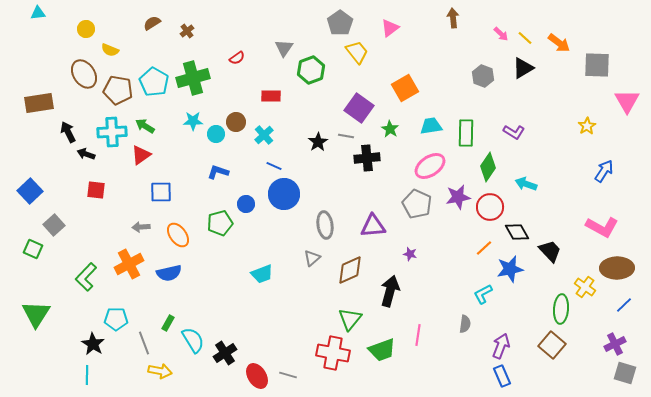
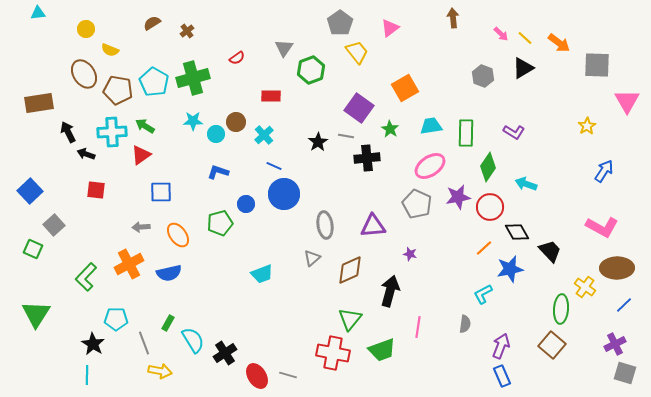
pink line at (418, 335): moved 8 px up
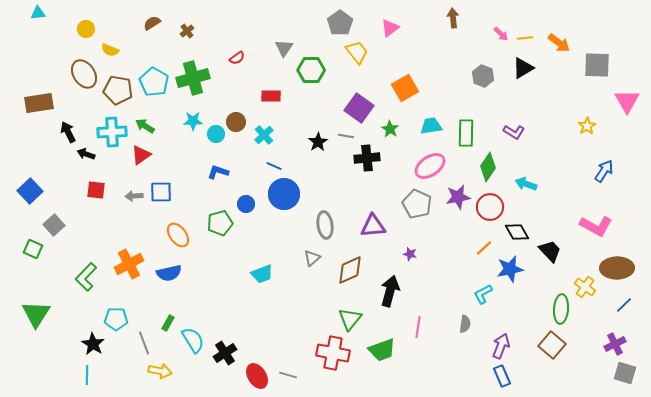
yellow line at (525, 38): rotated 49 degrees counterclockwise
green hexagon at (311, 70): rotated 20 degrees clockwise
gray arrow at (141, 227): moved 7 px left, 31 px up
pink L-shape at (602, 227): moved 6 px left, 1 px up
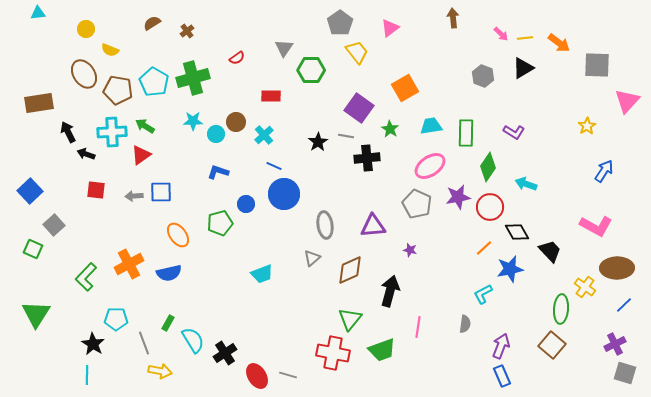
pink triangle at (627, 101): rotated 12 degrees clockwise
purple star at (410, 254): moved 4 px up
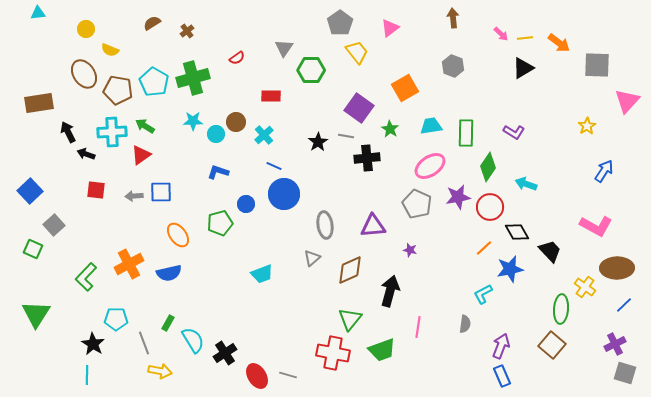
gray hexagon at (483, 76): moved 30 px left, 10 px up
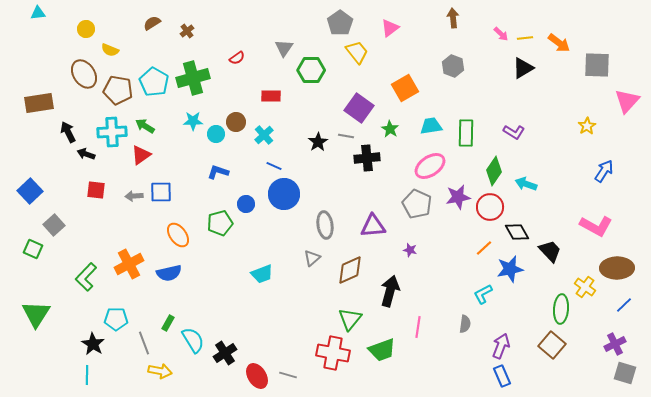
green diamond at (488, 167): moved 6 px right, 4 px down
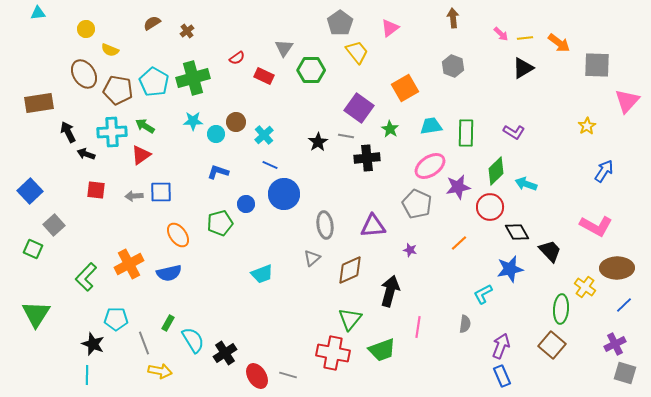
red rectangle at (271, 96): moved 7 px left, 20 px up; rotated 24 degrees clockwise
blue line at (274, 166): moved 4 px left, 1 px up
green diamond at (494, 171): moved 2 px right; rotated 12 degrees clockwise
purple star at (458, 197): moved 10 px up
orange line at (484, 248): moved 25 px left, 5 px up
black star at (93, 344): rotated 10 degrees counterclockwise
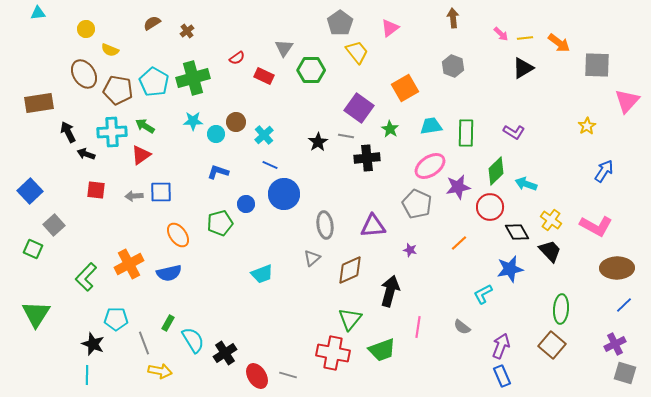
yellow cross at (585, 287): moved 34 px left, 67 px up
gray semicircle at (465, 324): moved 3 px left, 3 px down; rotated 120 degrees clockwise
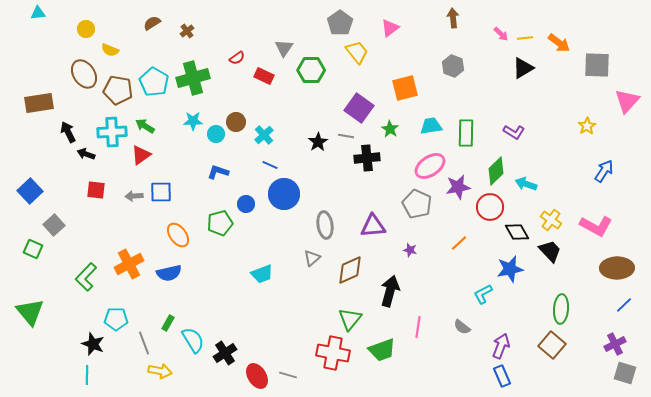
orange square at (405, 88): rotated 16 degrees clockwise
green triangle at (36, 314): moved 6 px left, 2 px up; rotated 12 degrees counterclockwise
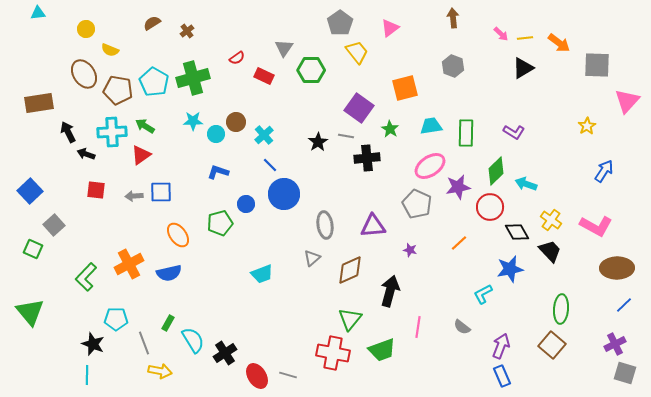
blue line at (270, 165): rotated 21 degrees clockwise
